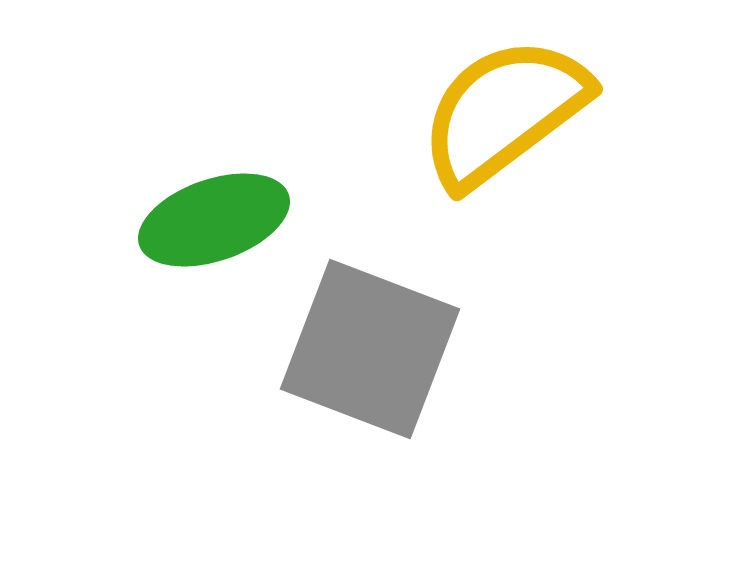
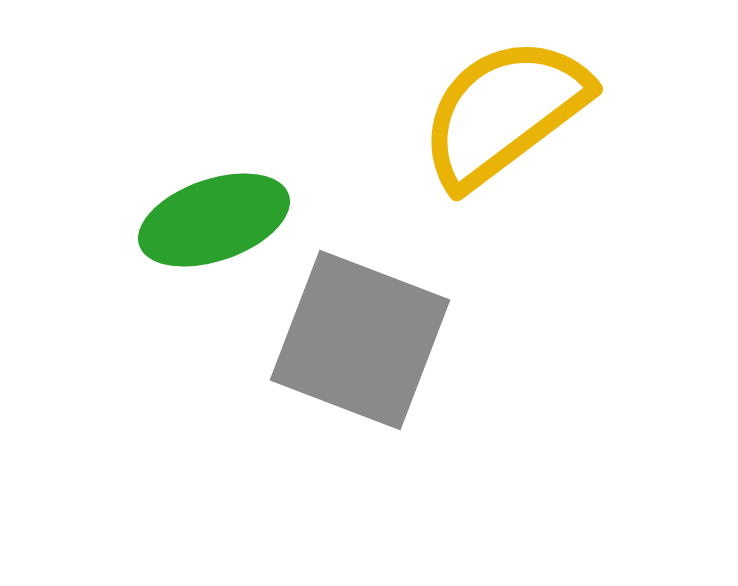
gray square: moved 10 px left, 9 px up
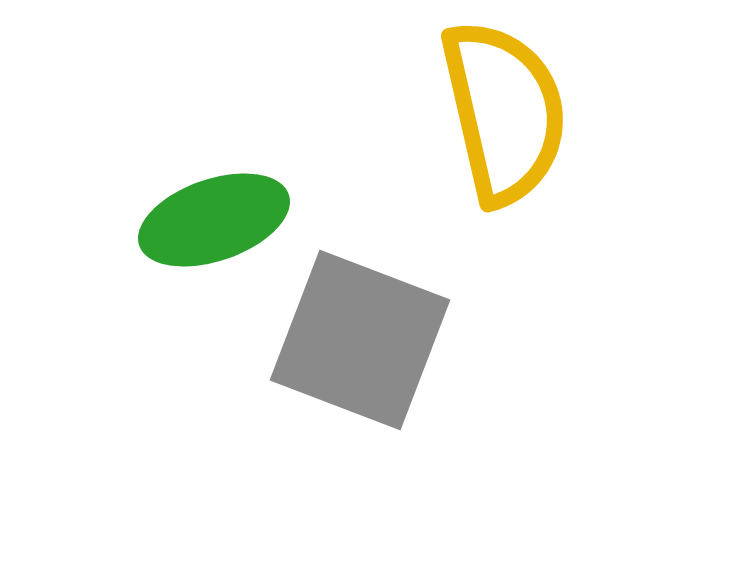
yellow semicircle: rotated 114 degrees clockwise
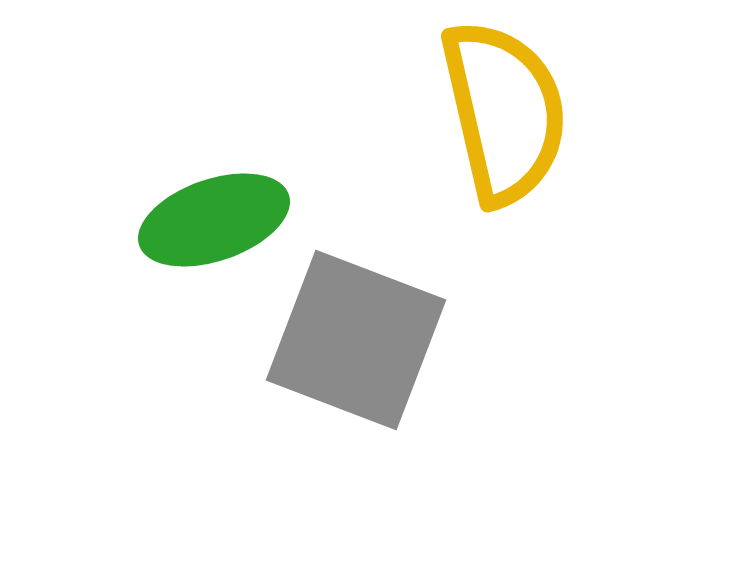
gray square: moved 4 px left
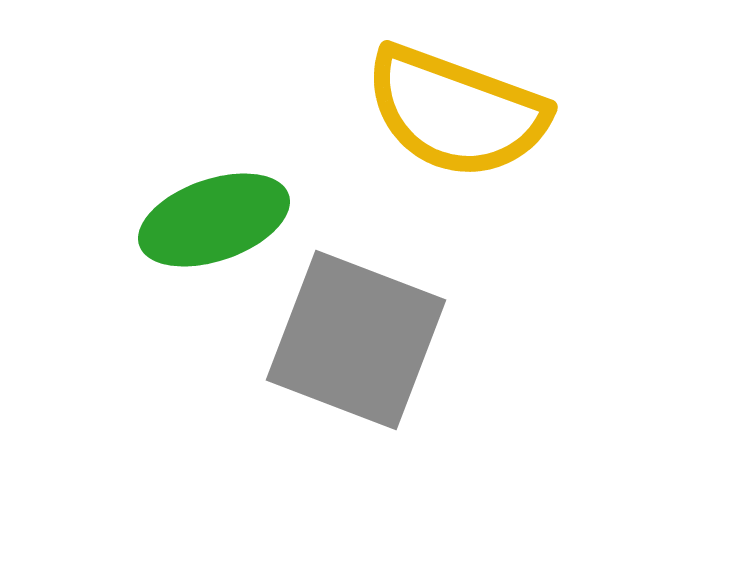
yellow semicircle: moved 48 px left; rotated 123 degrees clockwise
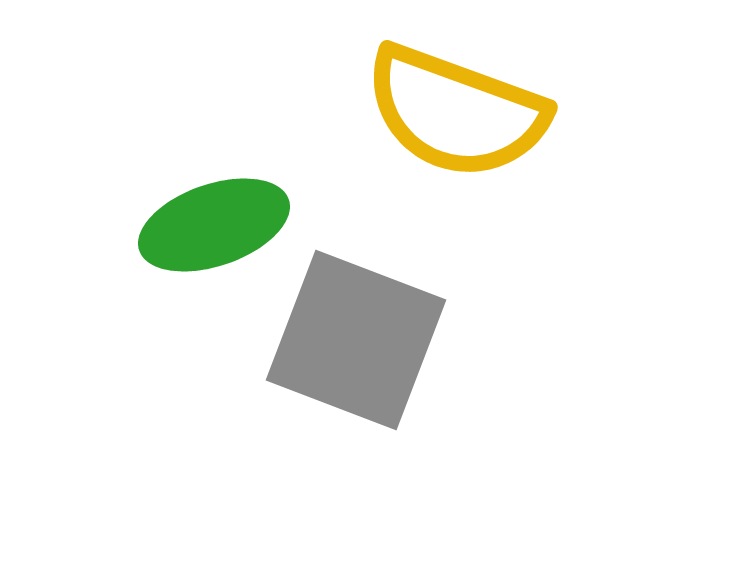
green ellipse: moved 5 px down
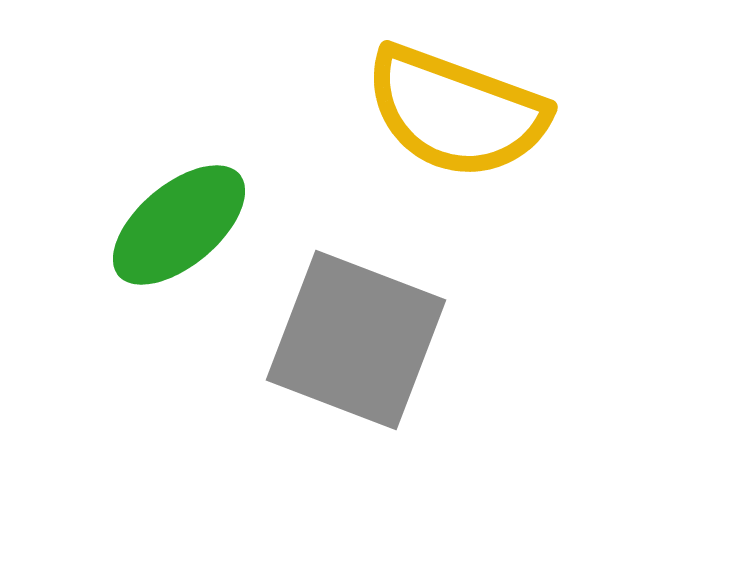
green ellipse: moved 35 px left; rotated 21 degrees counterclockwise
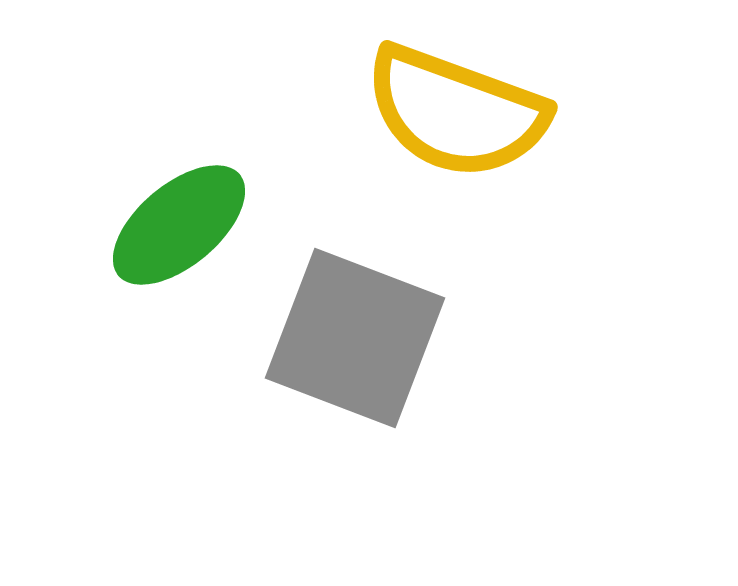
gray square: moved 1 px left, 2 px up
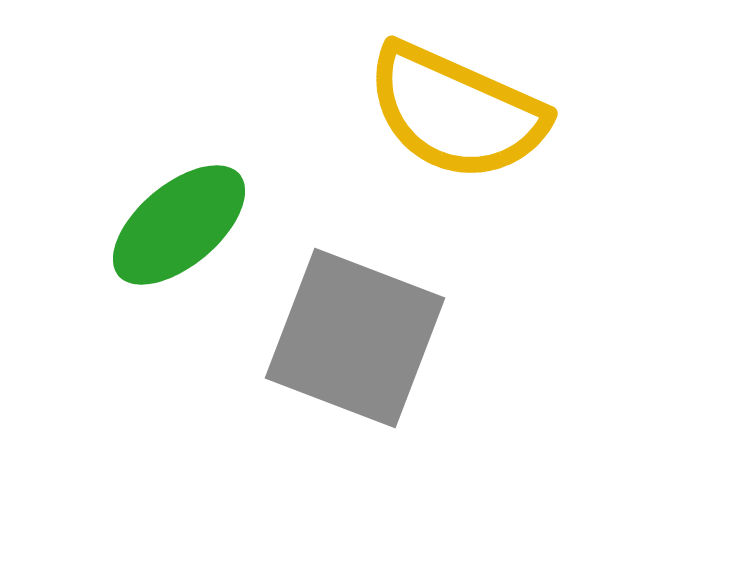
yellow semicircle: rotated 4 degrees clockwise
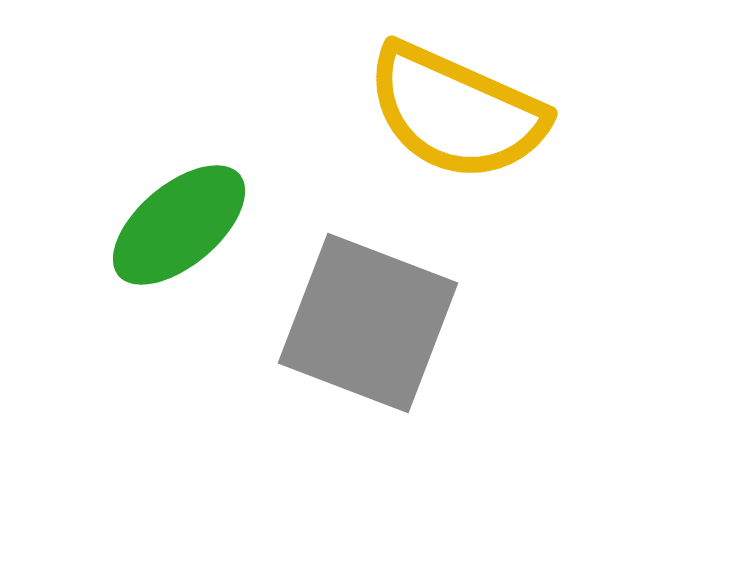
gray square: moved 13 px right, 15 px up
